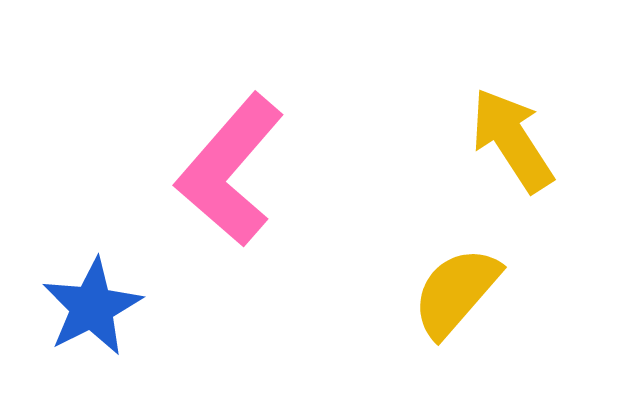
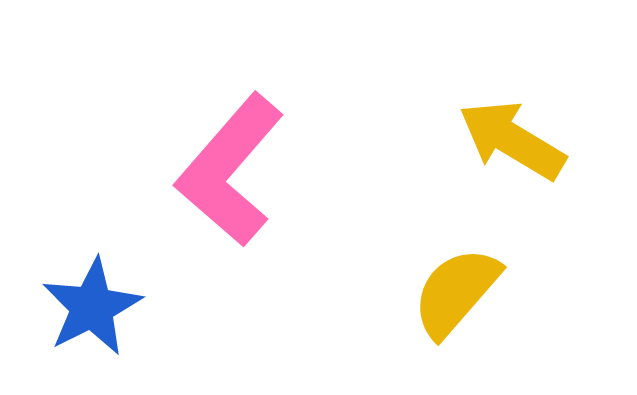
yellow arrow: rotated 26 degrees counterclockwise
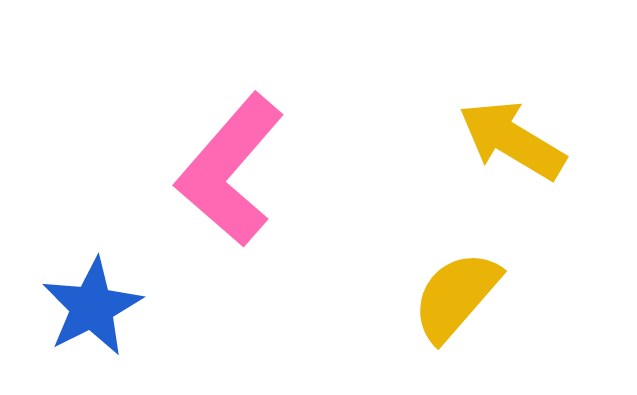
yellow semicircle: moved 4 px down
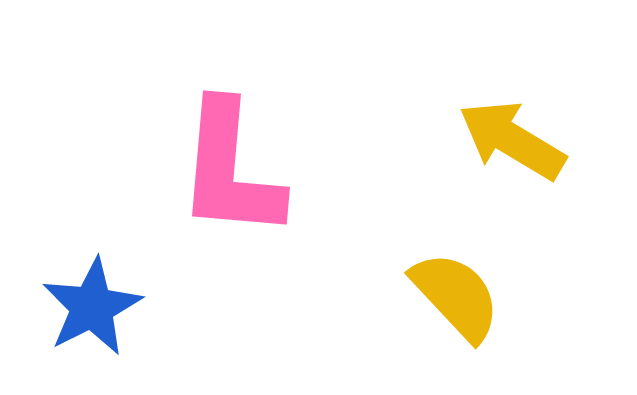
pink L-shape: rotated 36 degrees counterclockwise
yellow semicircle: rotated 96 degrees clockwise
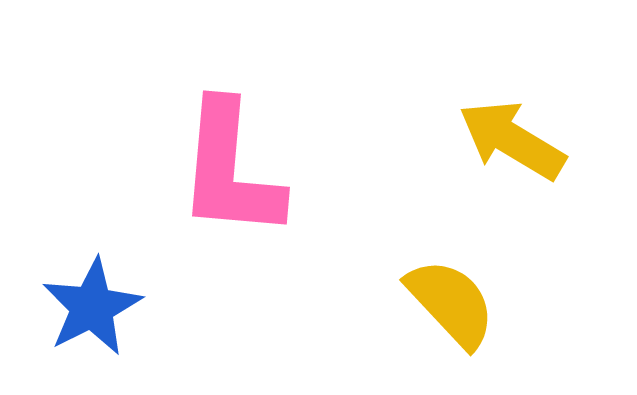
yellow semicircle: moved 5 px left, 7 px down
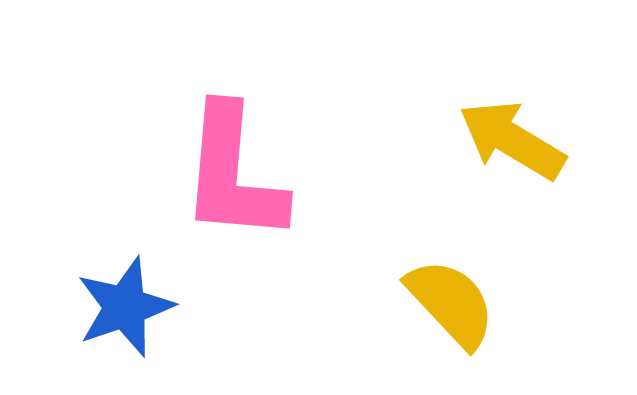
pink L-shape: moved 3 px right, 4 px down
blue star: moved 33 px right; rotated 8 degrees clockwise
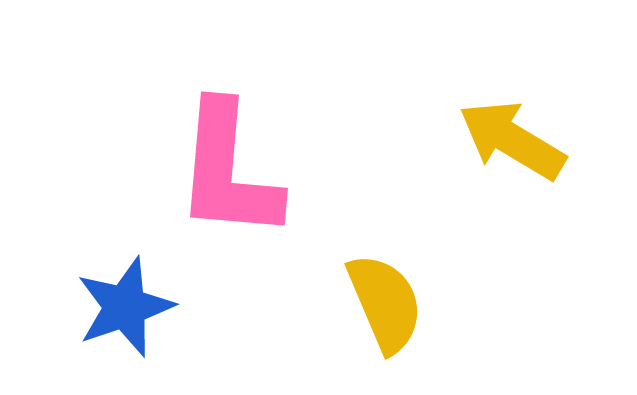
pink L-shape: moved 5 px left, 3 px up
yellow semicircle: moved 66 px left; rotated 20 degrees clockwise
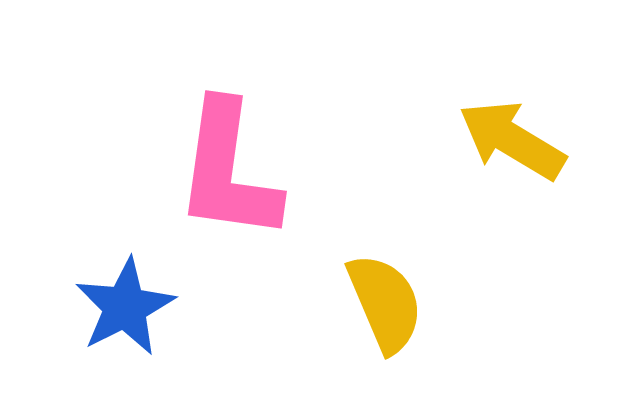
pink L-shape: rotated 3 degrees clockwise
blue star: rotated 8 degrees counterclockwise
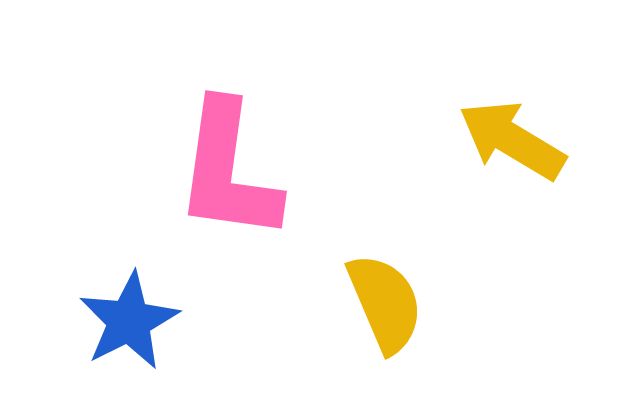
blue star: moved 4 px right, 14 px down
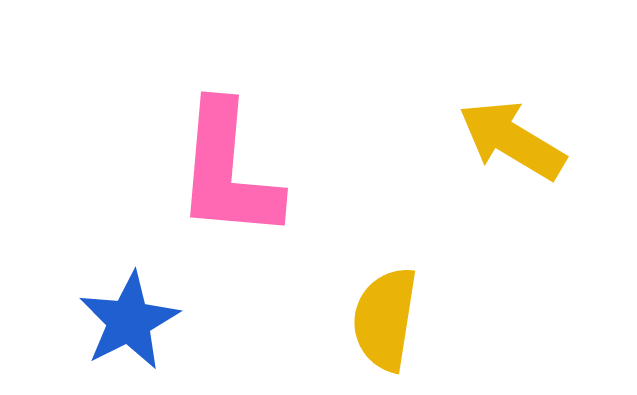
pink L-shape: rotated 3 degrees counterclockwise
yellow semicircle: moved 16 px down; rotated 148 degrees counterclockwise
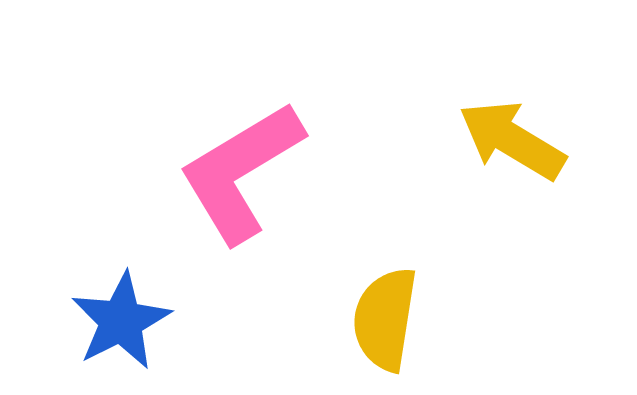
pink L-shape: moved 13 px right, 1 px down; rotated 54 degrees clockwise
blue star: moved 8 px left
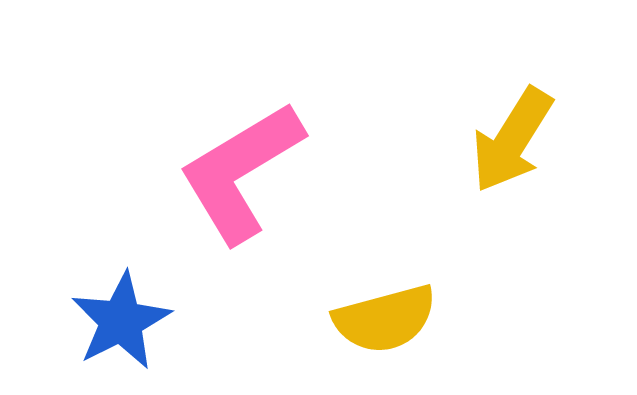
yellow arrow: rotated 89 degrees counterclockwise
yellow semicircle: rotated 114 degrees counterclockwise
